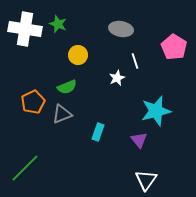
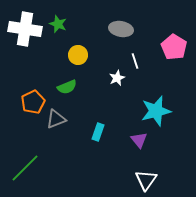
gray triangle: moved 6 px left, 5 px down
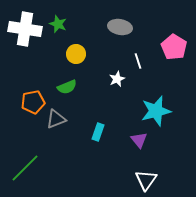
gray ellipse: moved 1 px left, 2 px up
yellow circle: moved 2 px left, 1 px up
white line: moved 3 px right
white star: moved 1 px down
orange pentagon: rotated 15 degrees clockwise
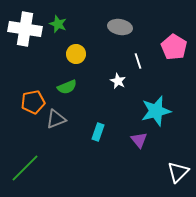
white star: moved 1 px right, 2 px down; rotated 21 degrees counterclockwise
white triangle: moved 32 px right, 8 px up; rotated 10 degrees clockwise
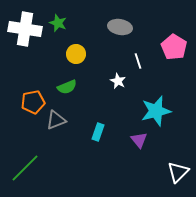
green star: moved 1 px up
gray triangle: moved 1 px down
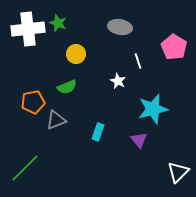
white cross: moved 3 px right; rotated 16 degrees counterclockwise
cyan star: moved 3 px left, 2 px up
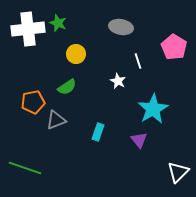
gray ellipse: moved 1 px right
green semicircle: rotated 12 degrees counterclockwise
cyan star: rotated 16 degrees counterclockwise
green line: rotated 64 degrees clockwise
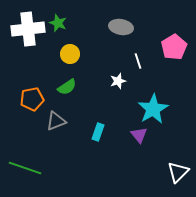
pink pentagon: rotated 10 degrees clockwise
yellow circle: moved 6 px left
white star: rotated 28 degrees clockwise
orange pentagon: moved 1 px left, 3 px up
gray triangle: moved 1 px down
purple triangle: moved 5 px up
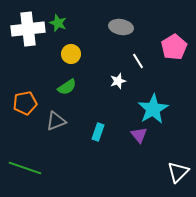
yellow circle: moved 1 px right
white line: rotated 14 degrees counterclockwise
orange pentagon: moved 7 px left, 4 px down
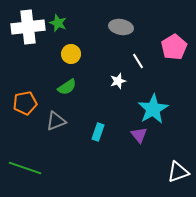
white cross: moved 2 px up
white triangle: rotated 25 degrees clockwise
